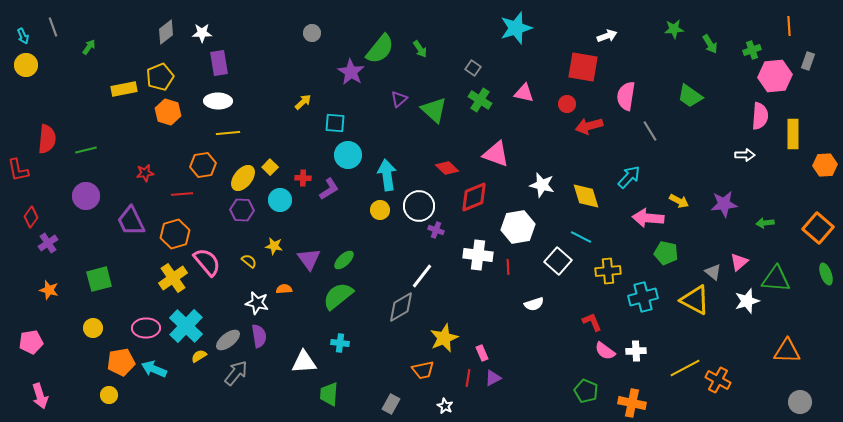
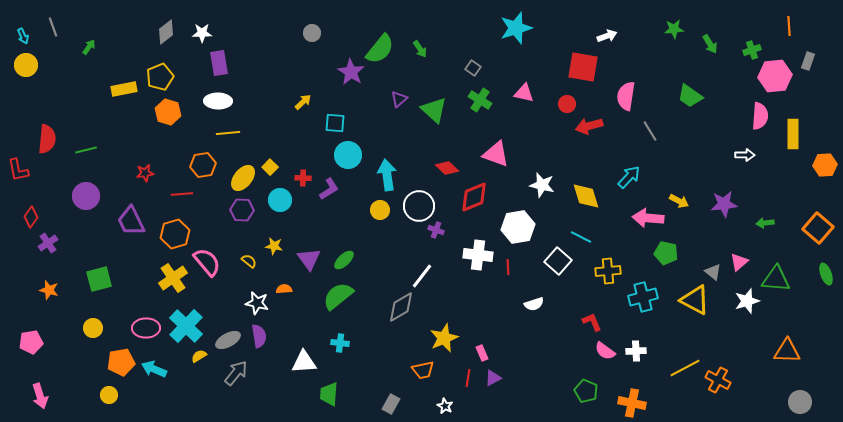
gray ellipse at (228, 340): rotated 10 degrees clockwise
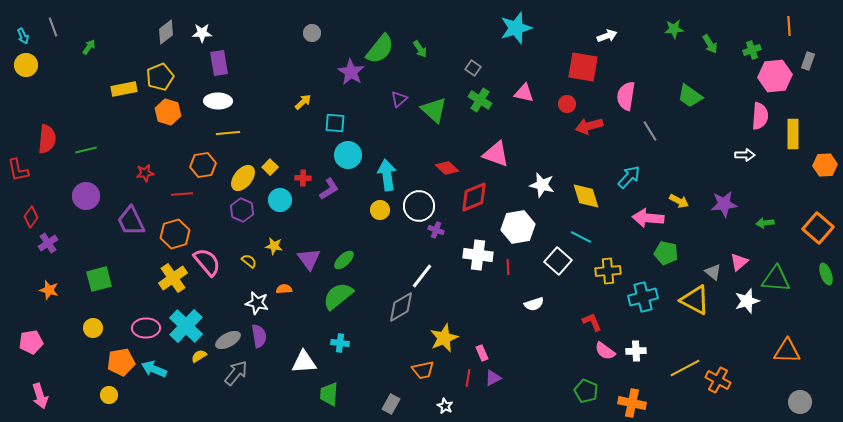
purple hexagon at (242, 210): rotated 20 degrees clockwise
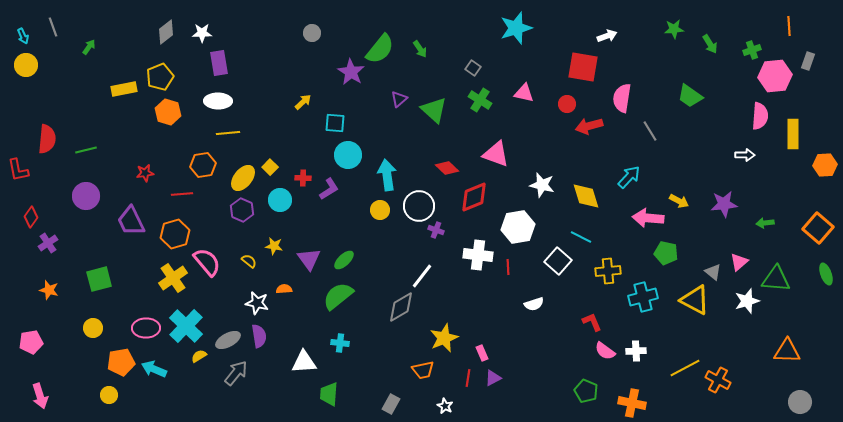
pink semicircle at (626, 96): moved 4 px left, 2 px down
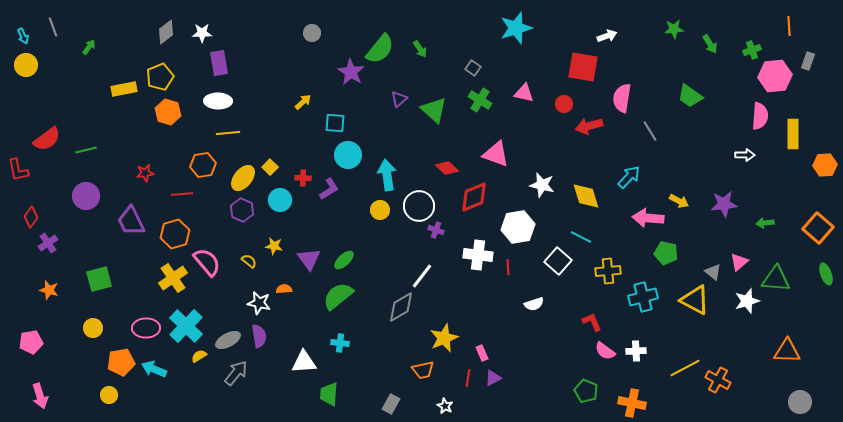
red circle at (567, 104): moved 3 px left
red semicircle at (47, 139): rotated 48 degrees clockwise
white star at (257, 303): moved 2 px right
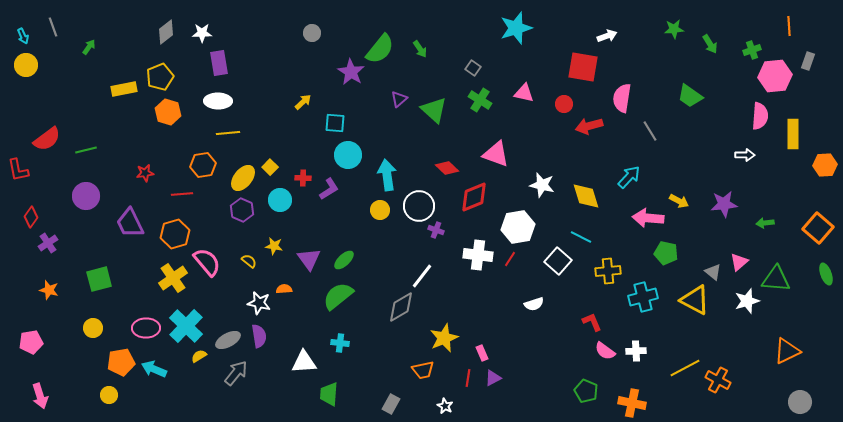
purple trapezoid at (131, 221): moved 1 px left, 2 px down
red line at (508, 267): moved 2 px right, 8 px up; rotated 35 degrees clockwise
orange triangle at (787, 351): rotated 28 degrees counterclockwise
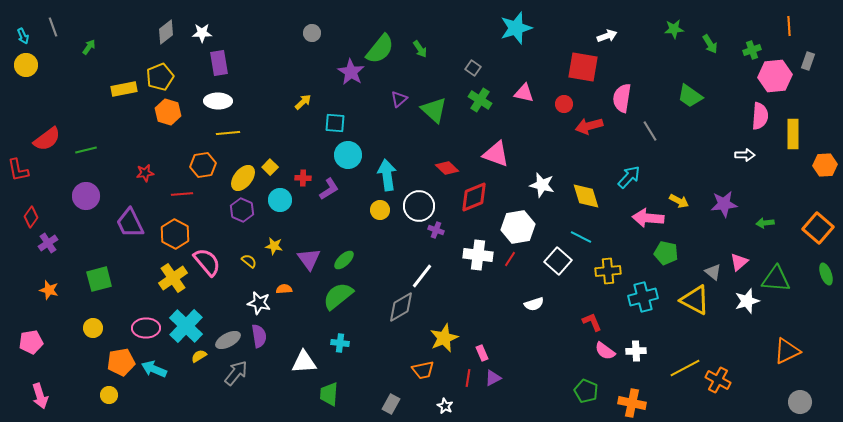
orange hexagon at (175, 234): rotated 16 degrees counterclockwise
